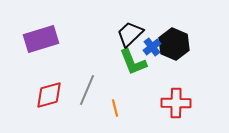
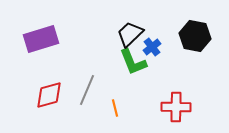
black hexagon: moved 21 px right, 8 px up; rotated 12 degrees counterclockwise
red cross: moved 4 px down
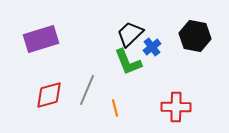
green L-shape: moved 5 px left
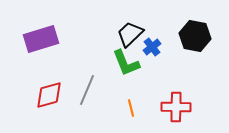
green L-shape: moved 2 px left, 1 px down
orange line: moved 16 px right
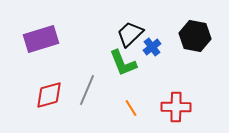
green L-shape: moved 3 px left
orange line: rotated 18 degrees counterclockwise
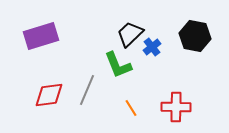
purple rectangle: moved 3 px up
green L-shape: moved 5 px left, 2 px down
red diamond: rotated 8 degrees clockwise
